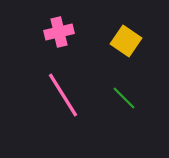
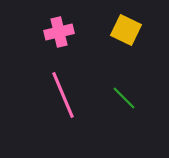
yellow square: moved 11 px up; rotated 8 degrees counterclockwise
pink line: rotated 9 degrees clockwise
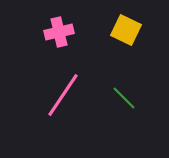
pink line: rotated 57 degrees clockwise
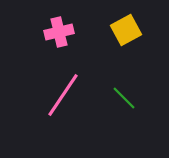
yellow square: rotated 36 degrees clockwise
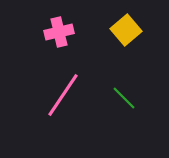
yellow square: rotated 12 degrees counterclockwise
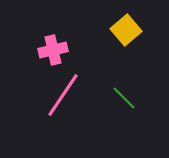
pink cross: moved 6 px left, 18 px down
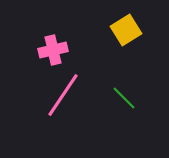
yellow square: rotated 8 degrees clockwise
